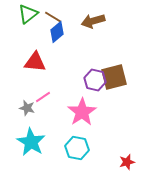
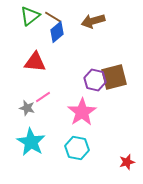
green triangle: moved 2 px right, 2 px down
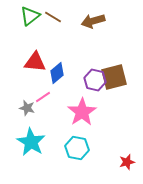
blue diamond: moved 41 px down
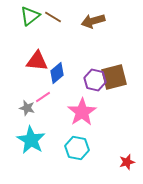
red triangle: moved 2 px right, 1 px up
cyan star: moved 2 px up
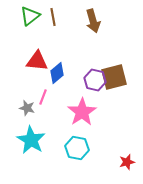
brown line: rotated 48 degrees clockwise
brown arrow: rotated 90 degrees counterclockwise
pink line: rotated 35 degrees counterclockwise
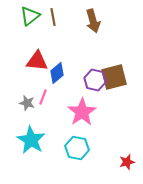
gray star: moved 5 px up
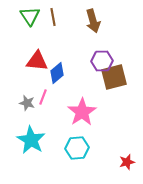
green triangle: rotated 25 degrees counterclockwise
purple hexagon: moved 7 px right, 19 px up; rotated 15 degrees counterclockwise
cyan hexagon: rotated 15 degrees counterclockwise
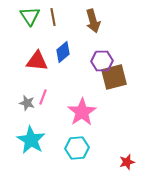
blue diamond: moved 6 px right, 21 px up
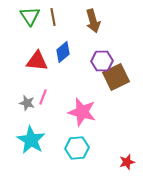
brown square: moved 2 px right; rotated 12 degrees counterclockwise
pink star: rotated 24 degrees counterclockwise
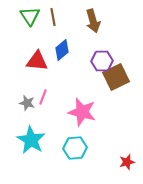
blue diamond: moved 1 px left, 2 px up
cyan hexagon: moved 2 px left
